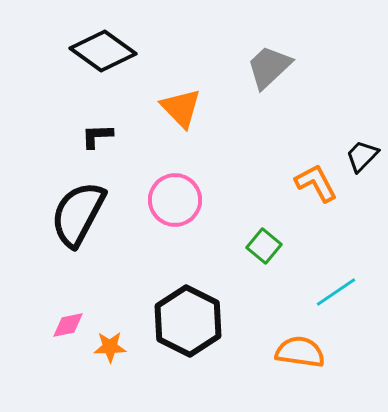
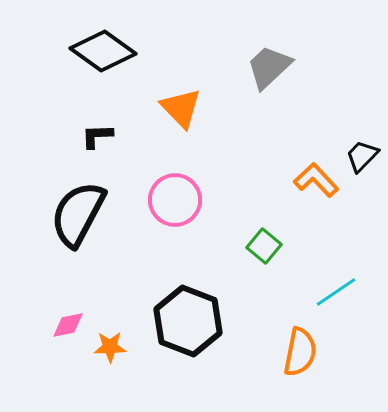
orange L-shape: moved 3 px up; rotated 15 degrees counterclockwise
black hexagon: rotated 6 degrees counterclockwise
orange semicircle: rotated 93 degrees clockwise
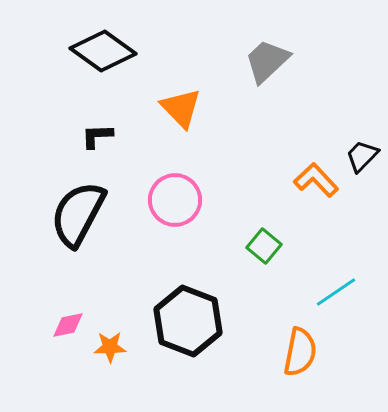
gray trapezoid: moved 2 px left, 6 px up
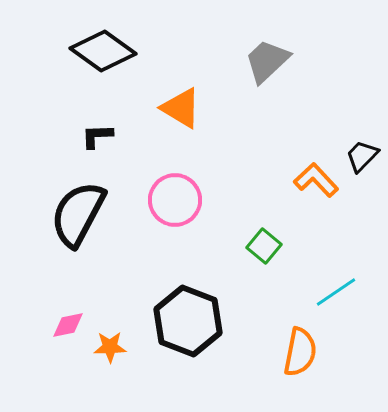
orange triangle: rotated 15 degrees counterclockwise
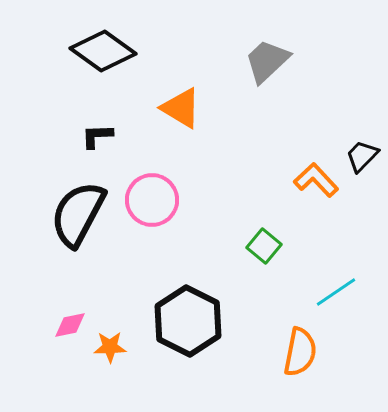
pink circle: moved 23 px left
black hexagon: rotated 6 degrees clockwise
pink diamond: moved 2 px right
